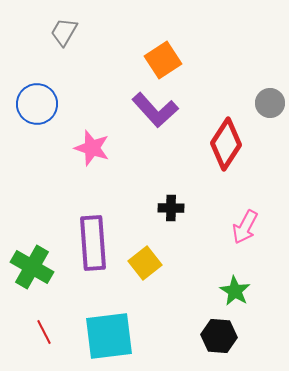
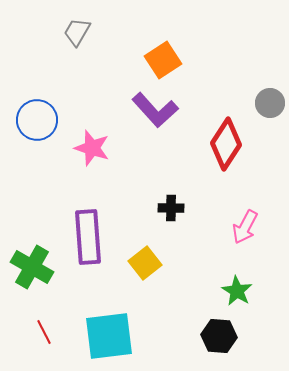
gray trapezoid: moved 13 px right
blue circle: moved 16 px down
purple rectangle: moved 5 px left, 6 px up
green star: moved 2 px right
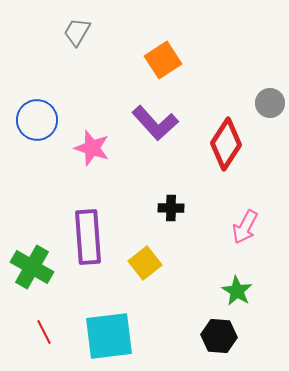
purple L-shape: moved 13 px down
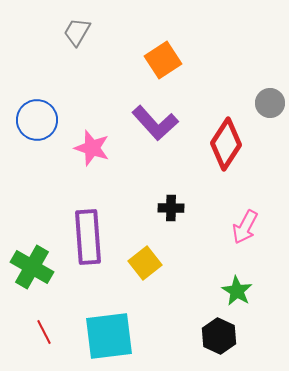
black hexagon: rotated 20 degrees clockwise
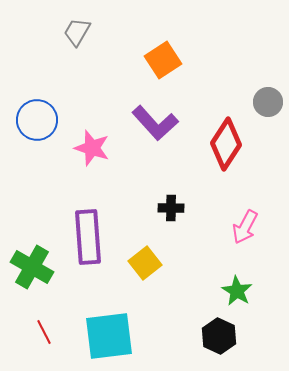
gray circle: moved 2 px left, 1 px up
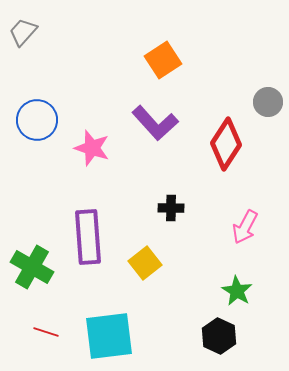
gray trapezoid: moved 54 px left; rotated 12 degrees clockwise
red line: moved 2 px right; rotated 45 degrees counterclockwise
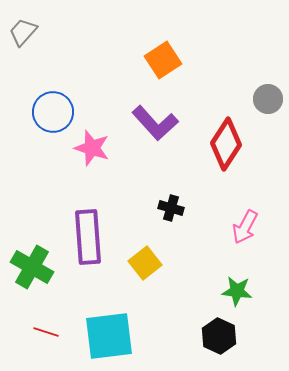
gray circle: moved 3 px up
blue circle: moved 16 px right, 8 px up
black cross: rotated 15 degrees clockwise
green star: rotated 24 degrees counterclockwise
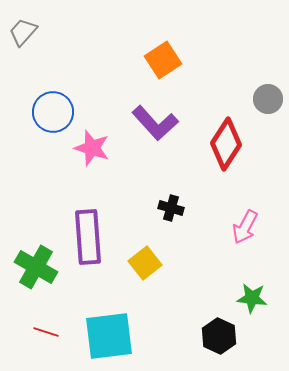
green cross: moved 4 px right
green star: moved 15 px right, 7 px down
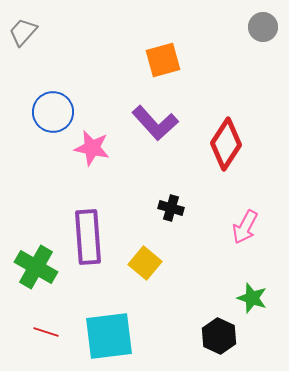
orange square: rotated 18 degrees clockwise
gray circle: moved 5 px left, 72 px up
pink star: rotated 6 degrees counterclockwise
yellow square: rotated 12 degrees counterclockwise
green star: rotated 12 degrees clockwise
